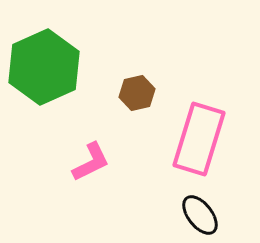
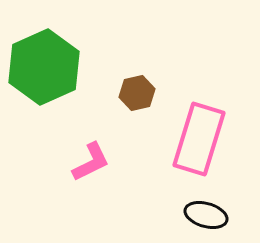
black ellipse: moved 6 px right; rotated 36 degrees counterclockwise
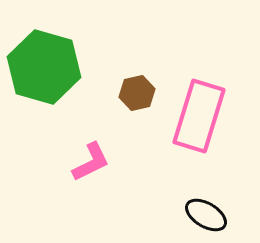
green hexagon: rotated 20 degrees counterclockwise
pink rectangle: moved 23 px up
black ellipse: rotated 15 degrees clockwise
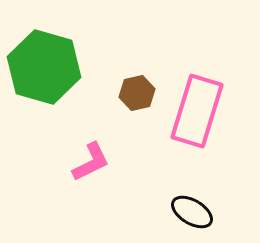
pink rectangle: moved 2 px left, 5 px up
black ellipse: moved 14 px left, 3 px up
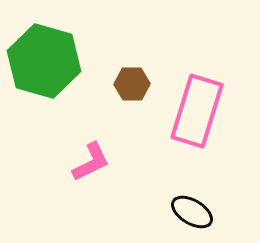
green hexagon: moved 6 px up
brown hexagon: moved 5 px left, 9 px up; rotated 12 degrees clockwise
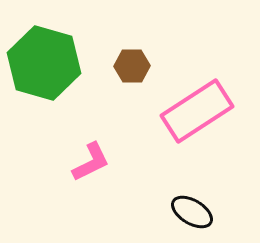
green hexagon: moved 2 px down
brown hexagon: moved 18 px up
pink rectangle: rotated 40 degrees clockwise
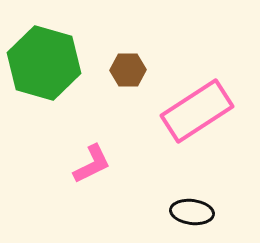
brown hexagon: moved 4 px left, 4 px down
pink L-shape: moved 1 px right, 2 px down
black ellipse: rotated 24 degrees counterclockwise
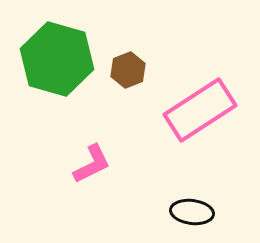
green hexagon: moved 13 px right, 4 px up
brown hexagon: rotated 20 degrees counterclockwise
pink rectangle: moved 3 px right, 1 px up
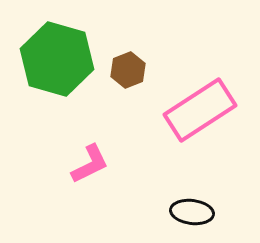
pink L-shape: moved 2 px left
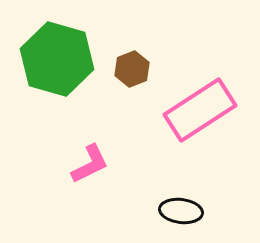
brown hexagon: moved 4 px right, 1 px up
black ellipse: moved 11 px left, 1 px up
